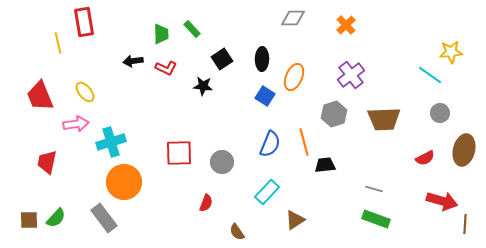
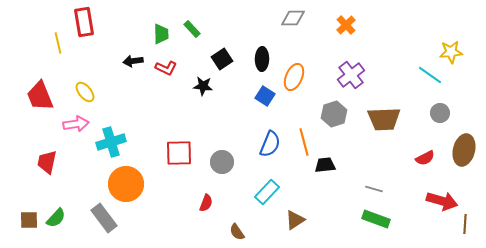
orange circle at (124, 182): moved 2 px right, 2 px down
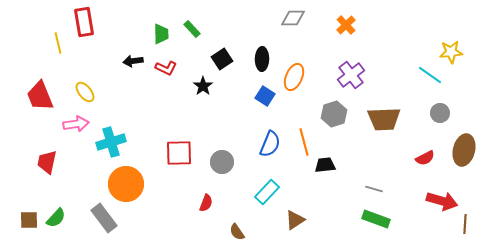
black star at (203, 86): rotated 30 degrees clockwise
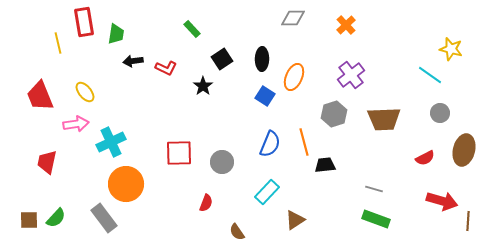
green trapezoid at (161, 34): moved 45 px left; rotated 10 degrees clockwise
yellow star at (451, 52): moved 3 px up; rotated 20 degrees clockwise
cyan cross at (111, 142): rotated 8 degrees counterclockwise
brown line at (465, 224): moved 3 px right, 3 px up
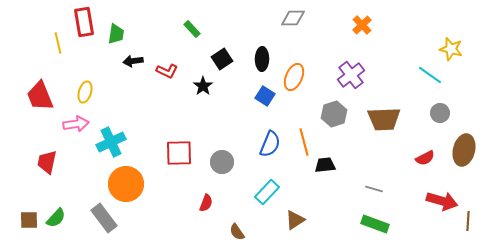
orange cross at (346, 25): moved 16 px right
red L-shape at (166, 68): moved 1 px right, 3 px down
yellow ellipse at (85, 92): rotated 55 degrees clockwise
green rectangle at (376, 219): moved 1 px left, 5 px down
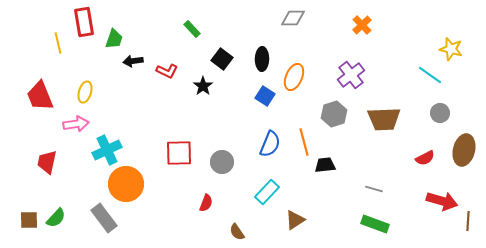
green trapezoid at (116, 34): moved 2 px left, 5 px down; rotated 10 degrees clockwise
black square at (222, 59): rotated 20 degrees counterclockwise
cyan cross at (111, 142): moved 4 px left, 8 px down
